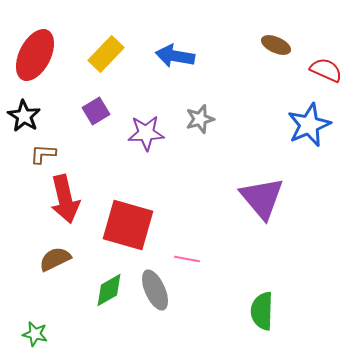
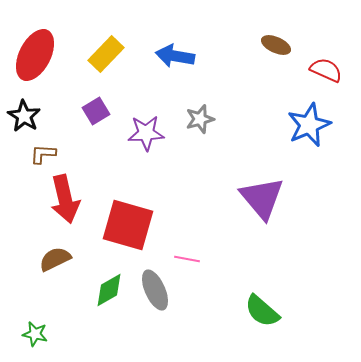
green semicircle: rotated 51 degrees counterclockwise
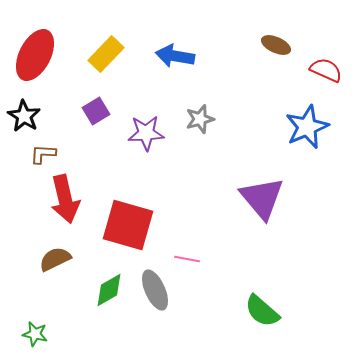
blue star: moved 2 px left, 2 px down
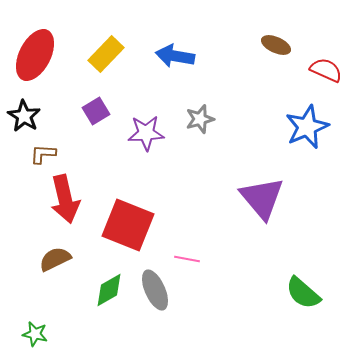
red square: rotated 6 degrees clockwise
green semicircle: moved 41 px right, 18 px up
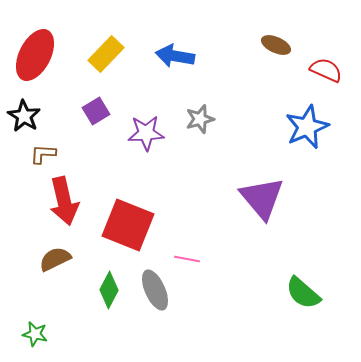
red arrow: moved 1 px left, 2 px down
green diamond: rotated 33 degrees counterclockwise
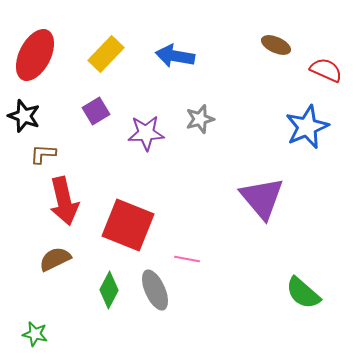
black star: rotated 12 degrees counterclockwise
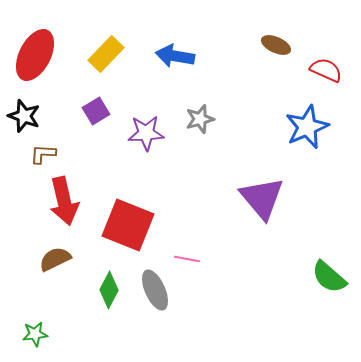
green semicircle: moved 26 px right, 16 px up
green star: rotated 20 degrees counterclockwise
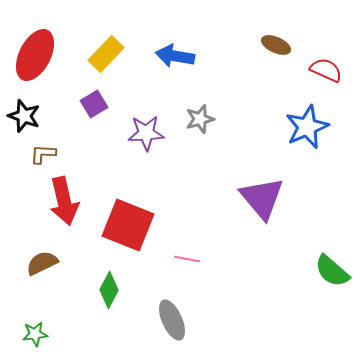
purple square: moved 2 px left, 7 px up
brown semicircle: moved 13 px left, 4 px down
green semicircle: moved 3 px right, 6 px up
gray ellipse: moved 17 px right, 30 px down
